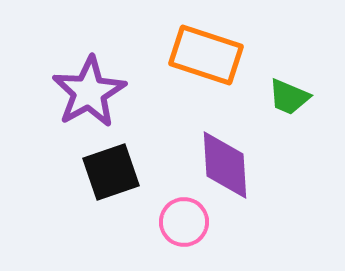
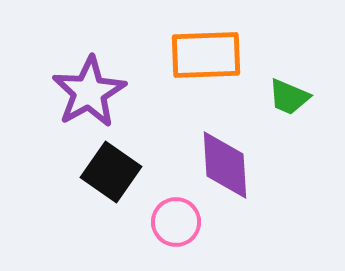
orange rectangle: rotated 20 degrees counterclockwise
black square: rotated 36 degrees counterclockwise
pink circle: moved 8 px left
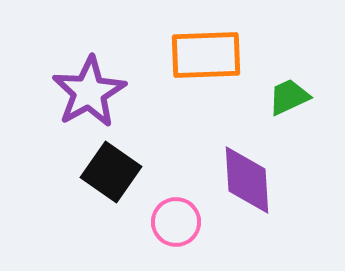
green trapezoid: rotated 132 degrees clockwise
purple diamond: moved 22 px right, 15 px down
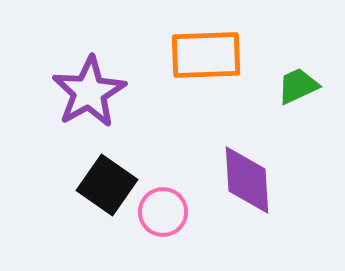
green trapezoid: moved 9 px right, 11 px up
black square: moved 4 px left, 13 px down
pink circle: moved 13 px left, 10 px up
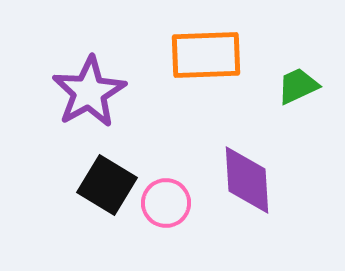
black square: rotated 4 degrees counterclockwise
pink circle: moved 3 px right, 9 px up
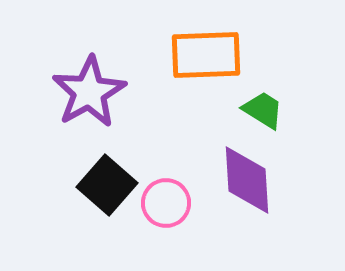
green trapezoid: moved 35 px left, 24 px down; rotated 57 degrees clockwise
black square: rotated 10 degrees clockwise
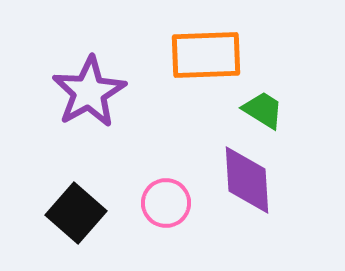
black square: moved 31 px left, 28 px down
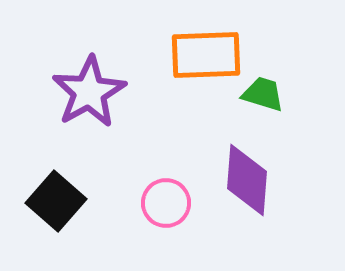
green trapezoid: moved 16 px up; rotated 15 degrees counterclockwise
purple diamond: rotated 8 degrees clockwise
black square: moved 20 px left, 12 px up
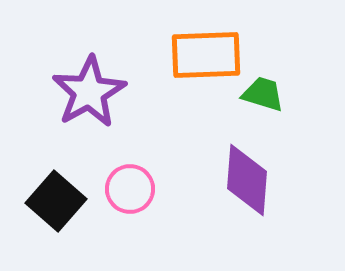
pink circle: moved 36 px left, 14 px up
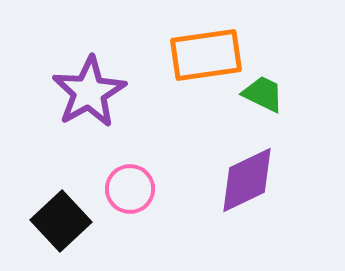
orange rectangle: rotated 6 degrees counterclockwise
green trapezoid: rotated 9 degrees clockwise
purple diamond: rotated 60 degrees clockwise
black square: moved 5 px right, 20 px down; rotated 6 degrees clockwise
